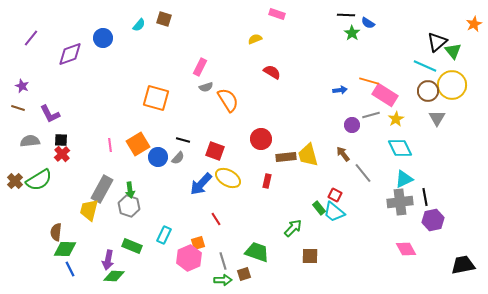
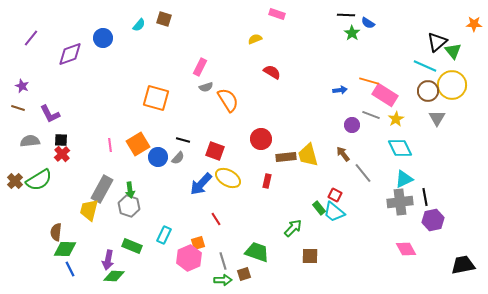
orange star at (474, 24): rotated 28 degrees clockwise
gray line at (371, 115): rotated 36 degrees clockwise
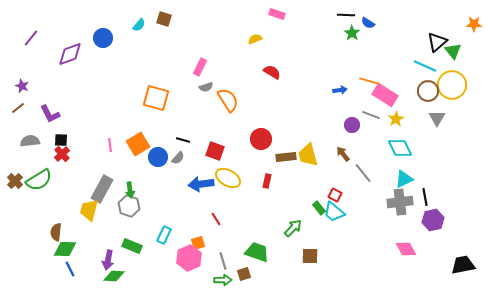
brown line at (18, 108): rotated 56 degrees counterclockwise
blue arrow at (201, 184): rotated 40 degrees clockwise
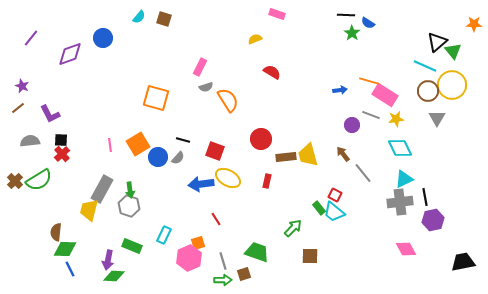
cyan semicircle at (139, 25): moved 8 px up
yellow star at (396, 119): rotated 21 degrees clockwise
black trapezoid at (463, 265): moved 3 px up
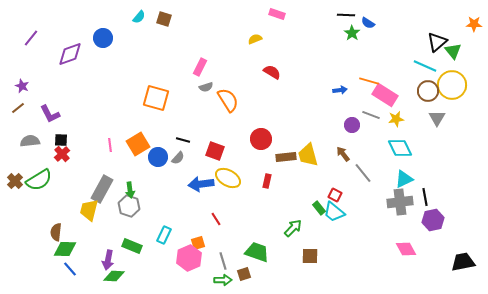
blue line at (70, 269): rotated 14 degrees counterclockwise
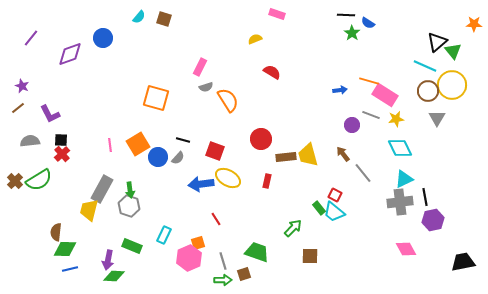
blue line at (70, 269): rotated 63 degrees counterclockwise
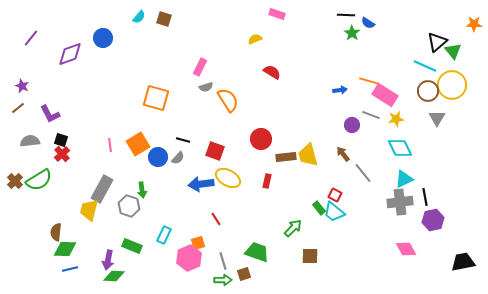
black square at (61, 140): rotated 16 degrees clockwise
green arrow at (130, 190): moved 12 px right
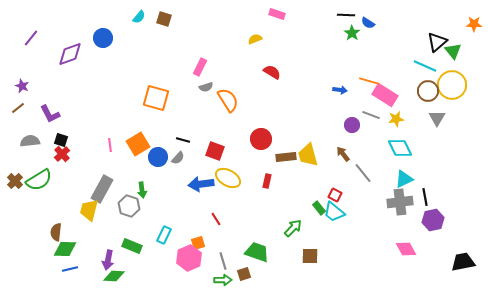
blue arrow at (340, 90): rotated 16 degrees clockwise
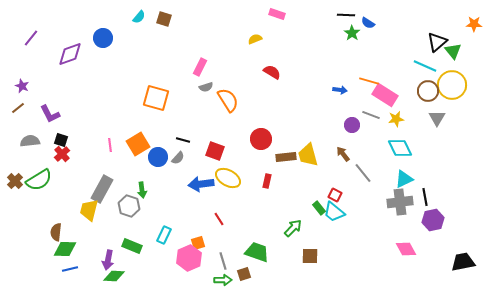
red line at (216, 219): moved 3 px right
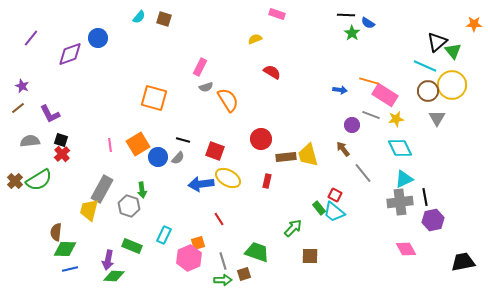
blue circle at (103, 38): moved 5 px left
orange square at (156, 98): moved 2 px left
brown arrow at (343, 154): moved 5 px up
